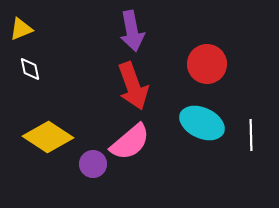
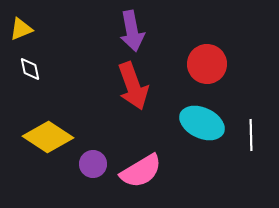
pink semicircle: moved 11 px right, 29 px down; rotated 9 degrees clockwise
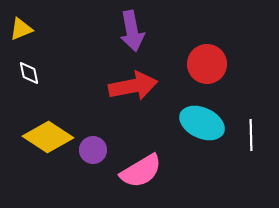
white diamond: moved 1 px left, 4 px down
red arrow: rotated 81 degrees counterclockwise
purple circle: moved 14 px up
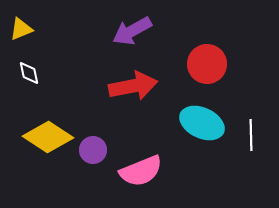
purple arrow: rotated 72 degrees clockwise
pink semicircle: rotated 9 degrees clockwise
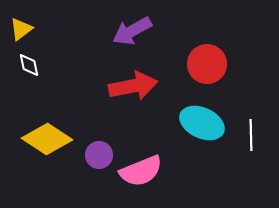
yellow triangle: rotated 15 degrees counterclockwise
white diamond: moved 8 px up
yellow diamond: moved 1 px left, 2 px down
purple circle: moved 6 px right, 5 px down
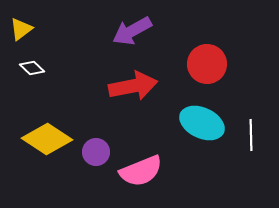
white diamond: moved 3 px right, 3 px down; rotated 35 degrees counterclockwise
purple circle: moved 3 px left, 3 px up
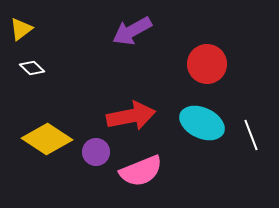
red arrow: moved 2 px left, 30 px down
white line: rotated 20 degrees counterclockwise
